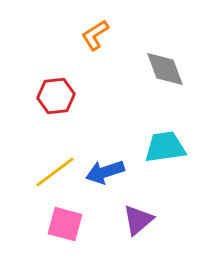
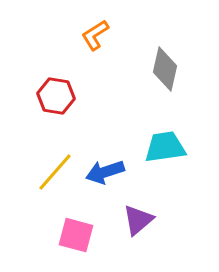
gray diamond: rotated 33 degrees clockwise
red hexagon: rotated 15 degrees clockwise
yellow line: rotated 12 degrees counterclockwise
pink square: moved 11 px right, 11 px down
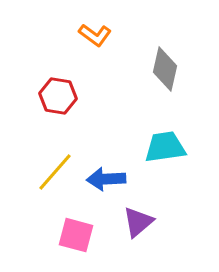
orange L-shape: rotated 112 degrees counterclockwise
red hexagon: moved 2 px right
blue arrow: moved 1 px right, 7 px down; rotated 15 degrees clockwise
purple triangle: moved 2 px down
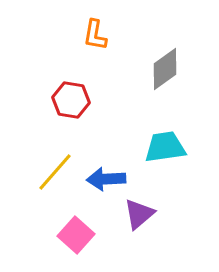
orange L-shape: rotated 64 degrees clockwise
gray diamond: rotated 42 degrees clockwise
red hexagon: moved 13 px right, 4 px down
purple triangle: moved 1 px right, 8 px up
pink square: rotated 27 degrees clockwise
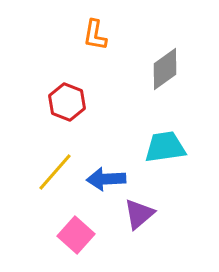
red hexagon: moved 4 px left, 2 px down; rotated 12 degrees clockwise
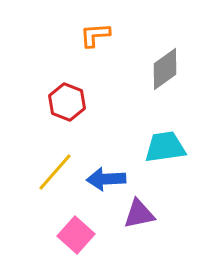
orange L-shape: rotated 76 degrees clockwise
purple triangle: rotated 28 degrees clockwise
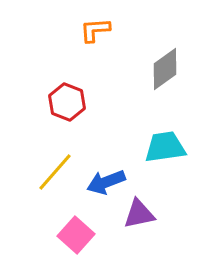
orange L-shape: moved 5 px up
blue arrow: moved 3 px down; rotated 18 degrees counterclockwise
